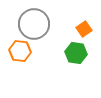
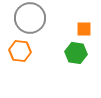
gray circle: moved 4 px left, 6 px up
orange square: rotated 35 degrees clockwise
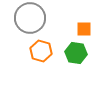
orange hexagon: moved 21 px right; rotated 10 degrees clockwise
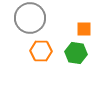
orange hexagon: rotated 15 degrees counterclockwise
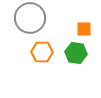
orange hexagon: moved 1 px right, 1 px down
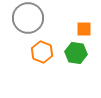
gray circle: moved 2 px left
orange hexagon: rotated 20 degrees clockwise
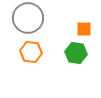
orange hexagon: moved 11 px left; rotated 15 degrees counterclockwise
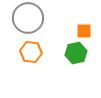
orange square: moved 2 px down
green hexagon: rotated 20 degrees counterclockwise
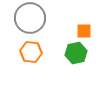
gray circle: moved 2 px right
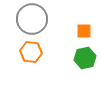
gray circle: moved 2 px right, 1 px down
green hexagon: moved 9 px right, 5 px down
